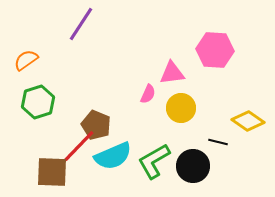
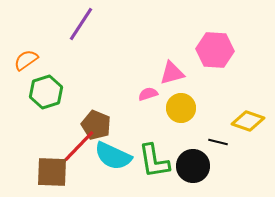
pink triangle: rotated 8 degrees counterclockwise
pink semicircle: rotated 132 degrees counterclockwise
green hexagon: moved 8 px right, 10 px up
yellow diamond: rotated 16 degrees counterclockwise
cyan semicircle: rotated 48 degrees clockwise
green L-shape: rotated 69 degrees counterclockwise
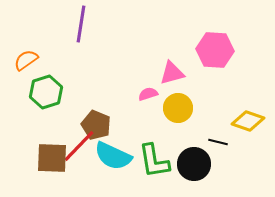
purple line: rotated 24 degrees counterclockwise
yellow circle: moved 3 px left
black circle: moved 1 px right, 2 px up
brown square: moved 14 px up
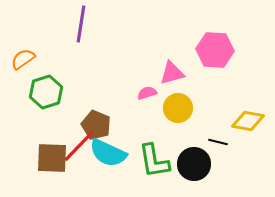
orange semicircle: moved 3 px left, 1 px up
pink semicircle: moved 1 px left, 1 px up
yellow diamond: rotated 8 degrees counterclockwise
cyan semicircle: moved 5 px left, 3 px up
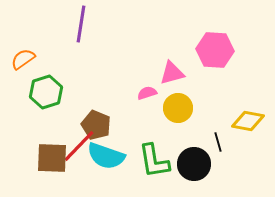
black line: rotated 60 degrees clockwise
cyan semicircle: moved 2 px left, 3 px down; rotated 6 degrees counterclockwise
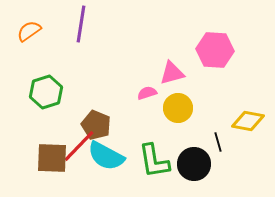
orange semicircle: moved 6 px right, 28 px up
cyan semicircle: rotated 9 degrees clockwise
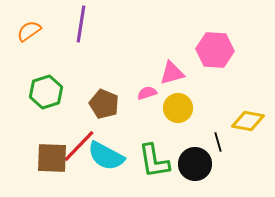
brown pentagon: moved 8 px right, 21 px up
black circle: moved 1 px right
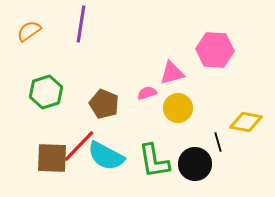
yellow diamond: moved 2 px left, 1 px down
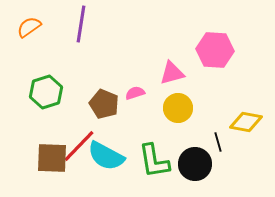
orange semicircle: moved 4 px up
pink semicircle: moved 12 px left
